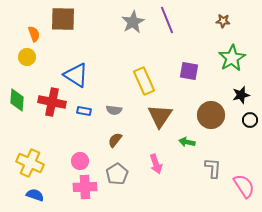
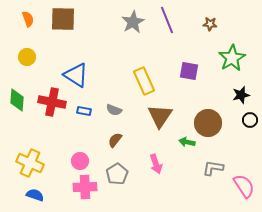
brown star: moved 13 px left, 3 px down
orange semicircle: moved 6 px left, 15 px up
gray semicircle: rotated 14 degrees clockwise
brown circle: moved 3 px left, 8 px down
gray L-shape: rotated 85 degrees counterclockwise
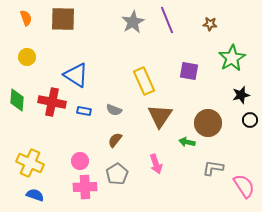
orange semicircle: moved 2 px left, 1 px up
